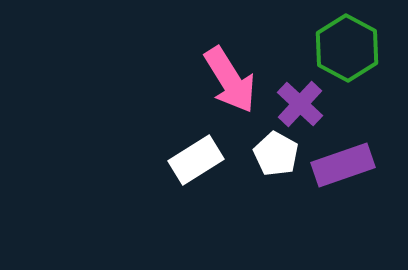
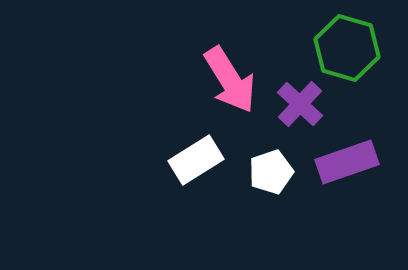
green hexagon: rotated 12 degrees counterclockwise
white pentagon: moved 5 px left, 18 px down; rotated 24 degrees clockwise
purple rectangle: moved 4 px right, 3 px up
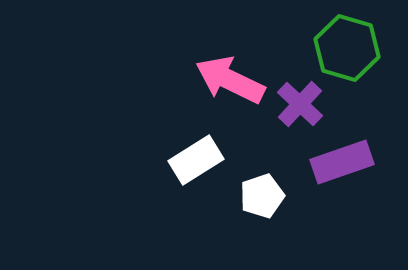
pink arrow: rotated 148 degrees clockwise
purple rectangle: moved 5 px left
white pentagon: moved 9 px left, 24 px down
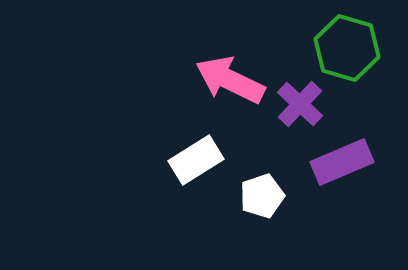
purple rectangle: rotated 4 degrees counterclockwise
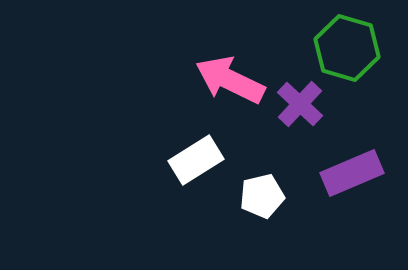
purple rectangle: moved 10 px right, 11 px down
white pentagon: rotated 6 degrees clockwise
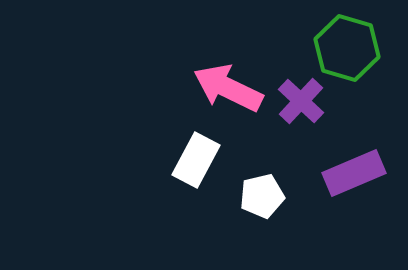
pink arrow: moved 2 px left, 8 px down
purple cross: moved 1 px right, 3 px up
white rectangle: rotated 30 degrees counterclockwise
purple rectangle: moved 2 px right
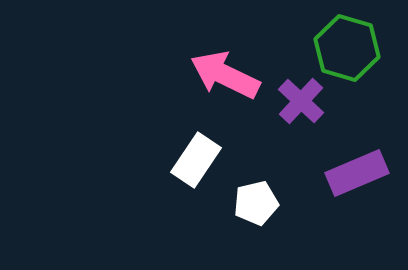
pink arrow: moved 3 px left, 13 px up
white rectangle: rotated 6 degrees clockwise
purple rectangle: moved 3 px right
white pentagon: moved 6 px left, 7 px down
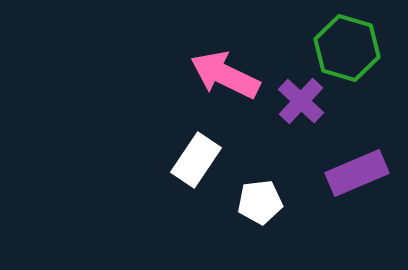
white pentagon: moved 4 px right, 1 px up; rotated 6 degrees clockwise
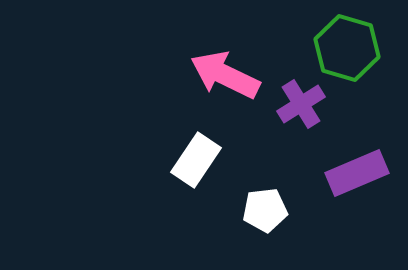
purple cross: moved 3 px down; rotated 15 degrees clockwise
white pentagon: moved 5 px right, 8 px down
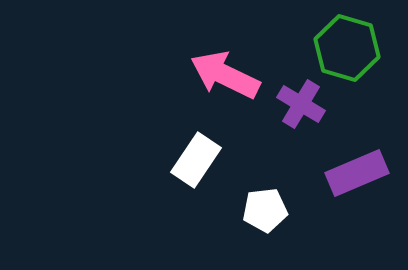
purple cross: rotated 27 degrees counterclockwise
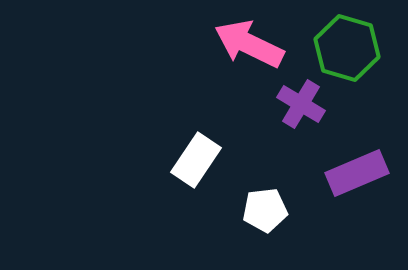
pink arrow: moved 24 px right, 31 px up
